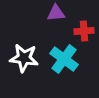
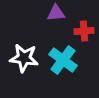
cyan cross: moved 1 px left, 1 px down
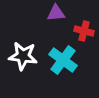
red cross: rotated 18 degrees clockwise
white star: moved 1 px left, 2 px up
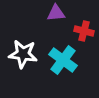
white star: moved 2 px up
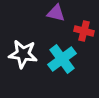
purple triangle: rotated 18 degrees clockwise
cyan cross: moved 1 px left, 1 px up; rotated 16 degrees clockwise
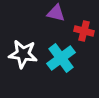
cyan cross: moved 1 px left, 1 px up
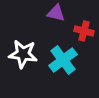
cyan cross: moved 2 px right, 2 px down
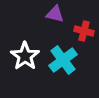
purple triangle: moved 1 px left, 1 px down
white star: moved 2 px right, 2 px down; rotated 28 degrees clockwise
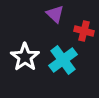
purple triangle: rotated 30 degrees clockwise
white star: moved 1 px down
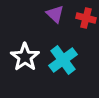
red cross: moved 2 px right, 13 px up
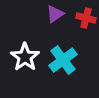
purple triangle: rotated 42 degrees clockwise
